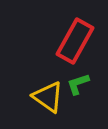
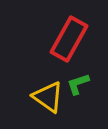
red rectangle: moved 6 px left, 2 px up
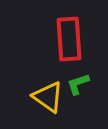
red rectangle: rotated 33 degrees counterclockwise
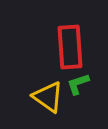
red rectangle: moved 1 px right, 8 px down
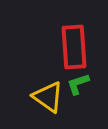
red rectangle: moved 4 px right
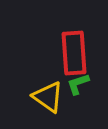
red rectangle: moved 6 px down
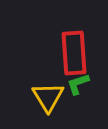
yellow triangle: rotated 24 degrees clockwise
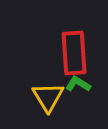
green L-shape: rotated 50 degrees clockwise
